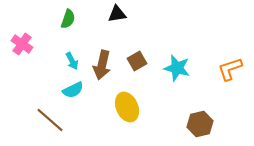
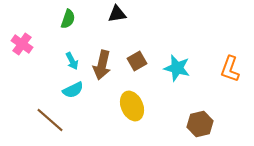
orange L-shape: rotated 52 degrees counterclockwise
yellow ellipse: moved 5 px right, 1 px up
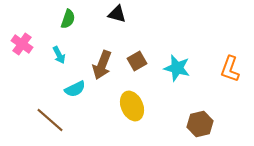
black triangle: rotated 24 degrees clockwise
cyan arrow: moved 13 px left, 6 px up
brown arrow: rotated 8 degrees clockwise
cyan semicircle: moved 2 px right, 1 px up
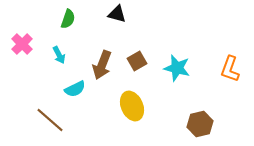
pink cross: rotated 10 degrees clockwise
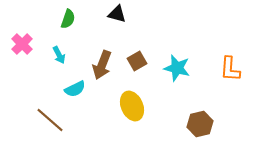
orange L-shape: rotated 16 degrees counterclockwise
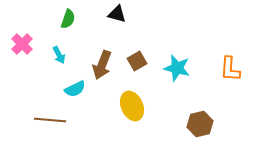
brown line: rotated 36 degrees counterclockwise
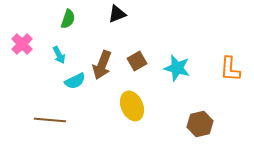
black triangle: rotated 36 degrees counterclockwise
cyan semicircle: moved 8 px up
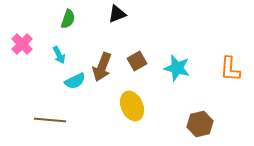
brown arrow: moved 2 px down
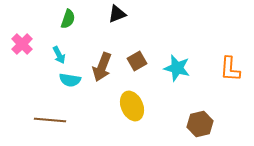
cyan semicircle: moved 5 px left, 1 px up; rotated 35 degrees clockwise
